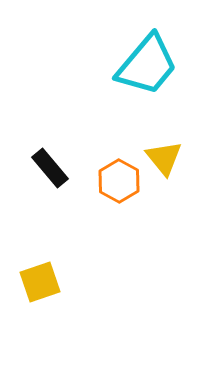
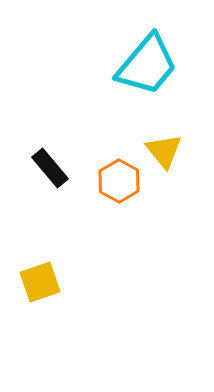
yellow triangle: moved 7 px up
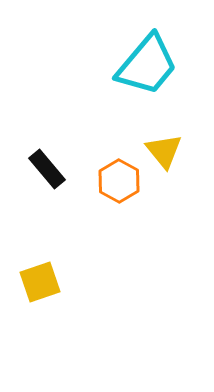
black rectangle: moved 3 px left, 1 px down
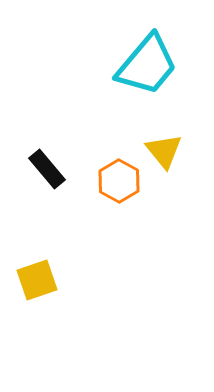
yellow square: moved 3 px left, 2 px up
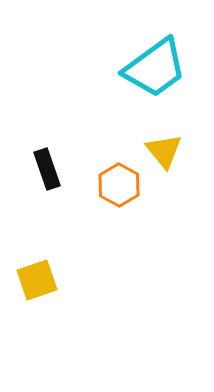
cyan trapezoid: moved 8 px right, 3 px down; rotated 14 degrees clockwise
black rectangle: rotated 21 degrees clockwise
orange hexagon: moved 4 px down
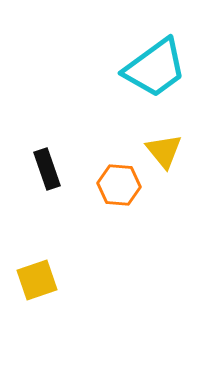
orange hexagon: rotated 24 degrees counterclockwise
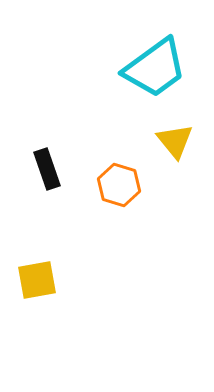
yellow triangle: moved 11 px right, 10 px up
orange hexagon: rotated 12 degrees clockwise
yellow square: rotated 9 degrees clockwise
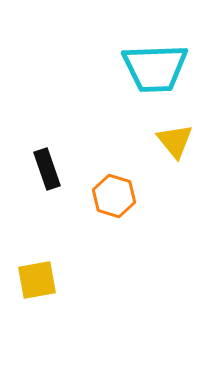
cyan trapezoid: rotated 34 degrees clockwise
orange hexagon: moved 5 px left, 11 px down
